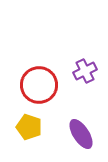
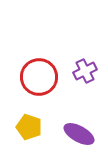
red circle: moved 8 px up
purple ellipse: moved 2 px left; rotated 28 degrees counterclockwise
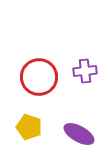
purple cross: rotated 20 degrees clockwise
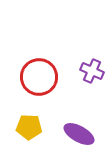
purple cross: moved 7 px right; rotated 30 degrees clockwise
yellow pentagon: rotated 15 degrees counterclockwise
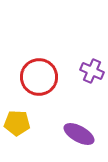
yellow pentagon: moved 12 px left, 4 px up
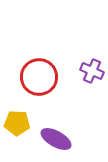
purple ellipse: moved 23 px left, 5 px down
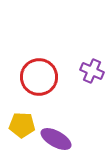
yellow pentagon: moved 5 px right, 2 px down
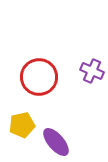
yellow pentagon: rotated 15 degrees counterclockwise
purple ellipse: moved 3 px down; rotated 20 degrees clockwise
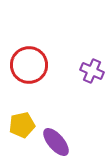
red circle: moved 10 px left, 12 px up
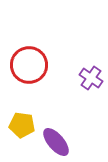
purple cross: moved 1 px left, 7 px down; rotated 10 degrees clockwise
yellow pentagon: rotated 20 degrees clockwise
